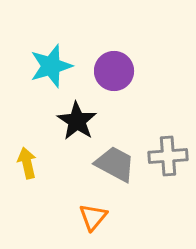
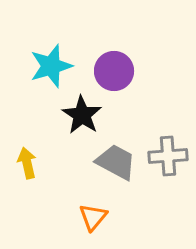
black star: moved 5 px right, 6 px up
gray trapezoid: moved 1 px right, 2 px up
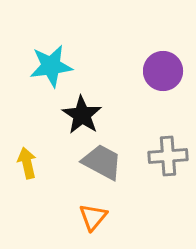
cyan star: rotated 9 degrees clockwise
purple circle: moved 49 px right
gray trapezoid: moved 14 px left
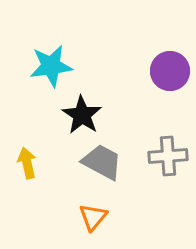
purple circle: moved 7 px right
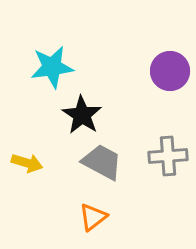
cyan star: moved 1 px right, 1 px down
yellow arrow: rotated 120 degrees clockwise
orange triangle: rotated 12 degrees clockwise
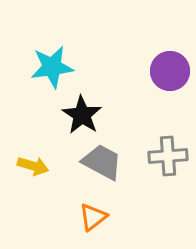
yellow arrow: moved 6 px right, 3 px down
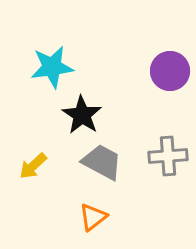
yellow arrow: rotated 120 degrees clockwise
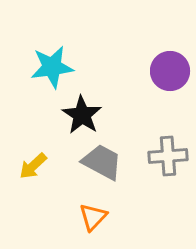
orange triangle: rotated 8 degrees counterclockwise
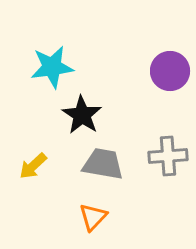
gray trapezoid: moved 1 px right, 2 px down; rotated 18 degrees counterclockwise
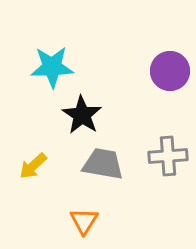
cyan star: rotated 6 degrees clockwise
orange triangle: moved 9 px left, 4 px down; rotated 12 degrees counterclockwise
